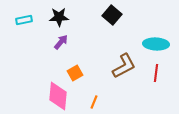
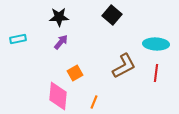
cyan rectangle: moved 6 px left, 19 px down
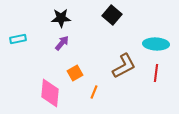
black star: moved 2 px right, 1 px down
purple arrow: moved 1 px right, 1 px down
pink diamond: moved 8 px left, 3 px up
orange line: moved 10 px up
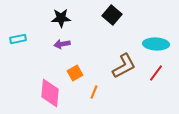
purple arrow: moved 1 px down; rotated 140 degrees counterclockwise
red line: rotated 30 degrees clockwise
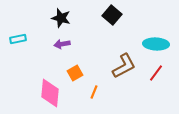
black star: rotated 18 degrees clockwise
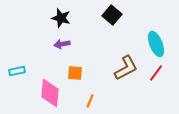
cyan rectangle: moved 1 px left, 32 px down
cyan ellipse: rotated 65 degrees clockwise
brown L-shape: moved 2 px right, 2 px down
orange square: rotated 35 degrees clockwise
orange line: moved 4 px left, 9 px down
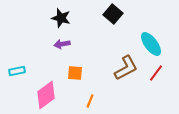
black square: moved 1 px right, 1 px up
cyan ellipse: moved 5 px left; rotated 15 degrees counterclockwise
pink diamond: moved 4 px left, 2 px down; rotated 48 degrees clockwise
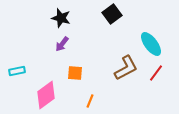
black square: moved 1 px left; rotated 12 degrees clockwise
purple arrow: rotated 42 degrees counterclockwise
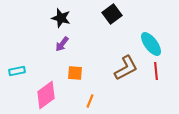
red line: moved 2 px up; rotated 42 degrees counterclockwise
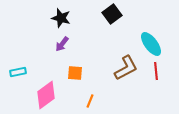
cyan rectangle: moved 1 px right, 1 px down
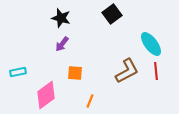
brown L-shape: moved 1 px right, 3 px down
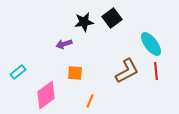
black square: moved 4 px down
black star: moved 23 px right, 4 px down; rotated 24 degrees counterclockwise
purple arrow: moved 2 px right; rotated 35 degrees clockwise
cyan rectangle: rotated 28 degrees counterclockwise
